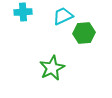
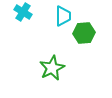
cyan cross: rotated 36 degrees clockwise
cyan trapezoid: rotated 115 degrees clockwise
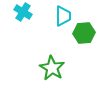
green star: rotated 15 degrees counterclockwise
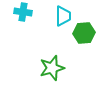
cyan cross: rotated 24 degrees counterclockwise
green star: rotated 25 degrees clockwise
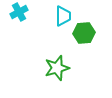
cyan cross: moved 4 px left; rotated 36 degrees counterclockwise
green star: moved 5 px right
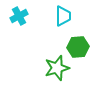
cyan cross: moved 4 px down
green hexagon: moved 6 px left, 14 px down
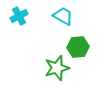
cyan trapezoid: rotated 60 degrees counterclockwise
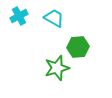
cyan trapezoid: moved 9 px left, 2 px down
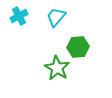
cyan trapezoid: moved 2 px right, 1 px up; rotated 80 degrees counterclockwise
green star: rotated 25 degrees counterclockwise
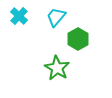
cyan cross: rotated 18 degrees counterclockwise
green hexagon: moved 8 px up; rotated 25 degrees counterclockwise
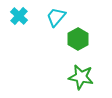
green star: moved 24 px right, 9 px down; rotated 20 degrees counterclockwise
